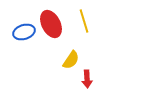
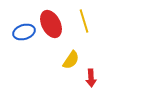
red arrow: moved 4 px right, 1 px up
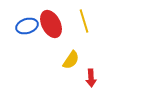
blue ellipse: moved 3 px right, 6 px up
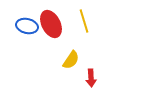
blue ellipse: rotated 30 degrees clockwise
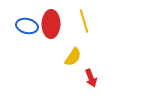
red ellipse: rotated 28 degrees clockwise
yellow semicircle: moved 2 px right, 3 px up
red arrow: rotated 18 degrees counterclockwise
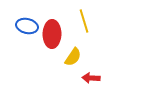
red ellipse: moved 1 px right, 10 px down
red arrow: rotated 114 degrees clockwise
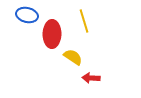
blue ellipse: moved 11 px up
yellow semicircle: rotated 90 degrees counterclockwise
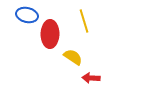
red ellipse: moved 2 px left
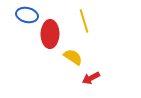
red arrow: rotated 30 degrees counterclockwise
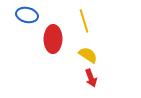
red ellipse: moved 3 px right, 5 px down
yellow semicircle: moved 15 px right, 2 px up
red arrow: rotated 84 degrees counterclockwise
